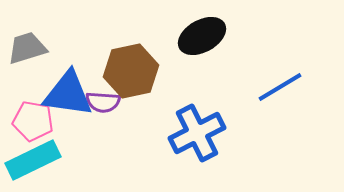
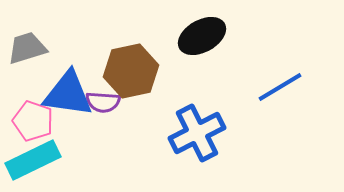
pink pentagon: rotated 9 degrees clockwise
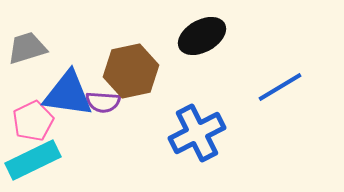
pink pentagon: rotated 27 degrees clockwise
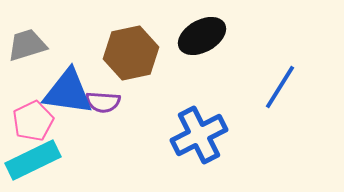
gray trapezoid: moved 3 px up
brown hexagon: moved 18 px up
blue line: rotated 27 degrees counterclockwise
blue triangle: moved 2 px up
blue cross: moved 2 px right, 2 px down
